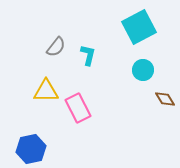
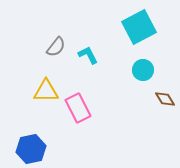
cyan L-shape: rotated 40 degrees counterclockwise
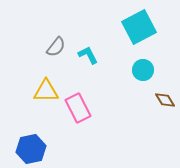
brown diamond: moved 1 px down
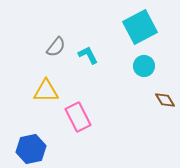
cyan square: moved 1 px right
cyan circle: moved 1 px right, 4 px up
pink rectangle: moved 9 px down
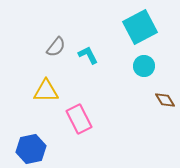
pink rectangle: moved 1 px right, 2 px down
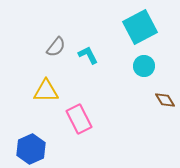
blue hexagon: rotated 12 degrees counterclockwise
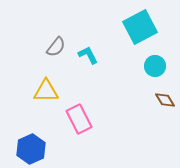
cyan circle: moved 11 px right
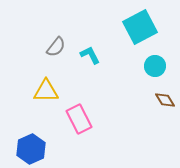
cyan L-shape: moved 2 px right
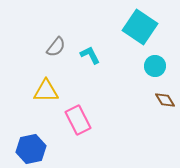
cyan square: rotated 28 degrees counterclockwise
pink rectangle: moved 1 px left, 1 px down
blue hexagon: rotated 12 degrees clockwise
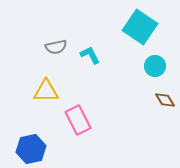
gray semicircle: rotated 40 degrees clockwise
